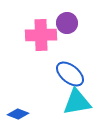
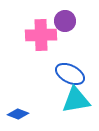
purple circle: moved 2 px left, 2 px up
blue ellipse: rotated 12 degrees counterclockwise
cyan triangle: moved 1 px left, 2 px up
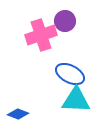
pink cross: rotated 16 degrees counterclockwise
cyan triangle: rotated 12 degrees clockwise
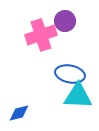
blue ellipse: rotated 16 degrees counterclockwise
cyan triangle: moved 2 px right, 4 px up
blue diamond: moved 1 px right, 1 px up; rotated 35 degrees counterclockwise
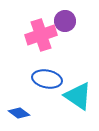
blue ellipse: moved 23 px left, 5 px down
cyan triangle: rotated 32 degrees clockwise
blue diamond: rotated 50 degrees clockwise
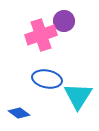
purple circle: moved 1 px left
cyan triangle: rotated 28 degrees clockwise
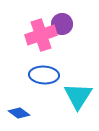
purple circle: moved 2 px left, 3 px down
blue ellipse: moved 3 px left, 4 px up; rotated 8 degrees counterclockwise
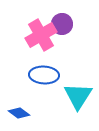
pink cross: rotated 12 degrees counterclockwise
